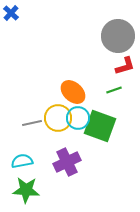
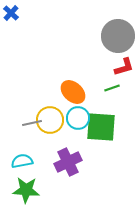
red L-shape: moved 1 px left, 1 px down
green line: moved 2 px left, 2 px up
yellow circle: moved 8 px left, 2 px down
green square: moved 1 px right, 1 px down; rotated 16 degrees counterclockwise
purple cross: moved 1 px right
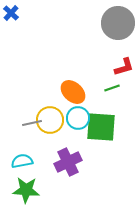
gray circle: moved 13 px up
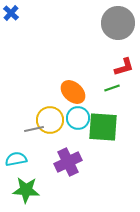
gray line: moved 2 px right, 6 px down
green square: moved 2 px right
cyan semicircle: moved 6 px left, 2 px up
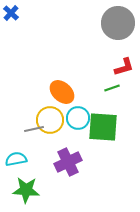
orange ellipse: moved 11 px left
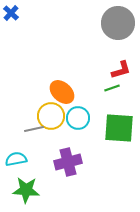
red L-shape: moved 3 px left, 3 px down
yellow circle: moved 1 px right, 4 px up
green square: moved 16 px right, 1 px down
purple cross: rotated 12 degrees clockwise
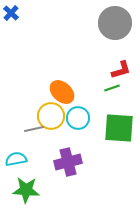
gray circle: moved 3 px left
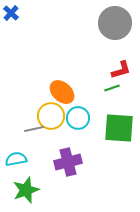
green star: rotated 24 degrees counterclockwise
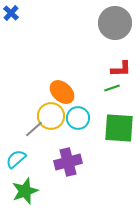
red L-shape: moved 1 px up; rotated 15 degrees clockwise
gray line: rotated 30 degrees counterclockwise
cyan semicircle: rotated 30 degrees counterclockwise
green star: moved 1 px left, 1 px down
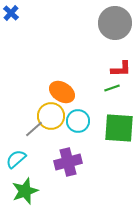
orange ellipse: rotated 10 degrees counterclockwise
cyan circle: moved 3 px down
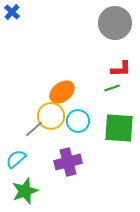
blue cross: moved 1 px right, 1 px up
orange ellipse: rotated 70 degrees counterclockwise
